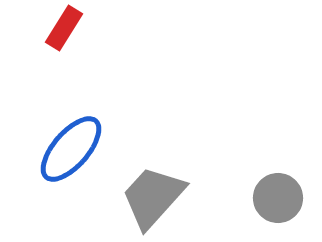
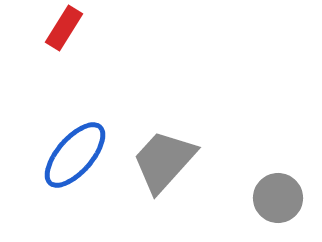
blue ellipse: moved 4 px right, 6 px down
gray trapezoid: moved 11 px right, 36 px up
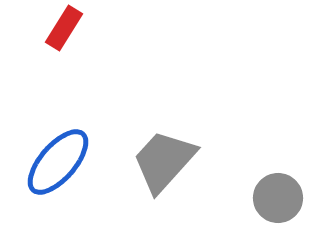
blue ellipse: moved 17 px left, 7 px down
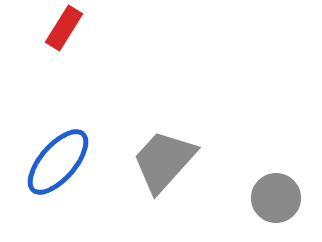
gray circle: moved 2 px left
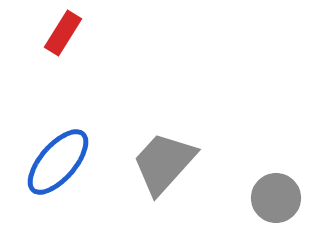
red rectangle: moved 1 px left, 5 px down
gray trapezoid: moved 2 px down
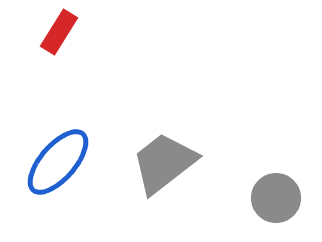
red rectangle: moved 4 px left, 1 px up
gray trapezoid: rotated 10 degrees clockwise
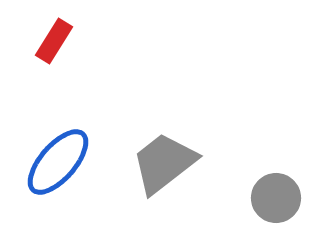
red rectangle: moved 5 px left, 9 px down
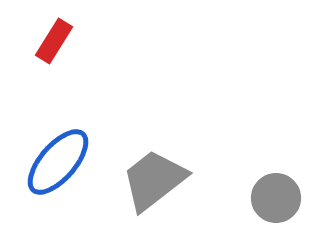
gray trapezoid: moved 10 px left, 17 px down
